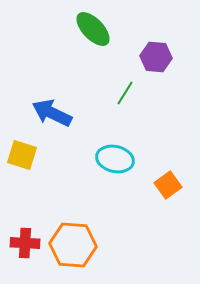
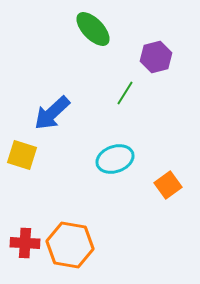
purple hexagon: rotated 20 degrees counterclockwise
blue arrow: rotated 69 degrees counterclockwise
cyan ellipse: rotated 33 degrees counterclockwise
orange hexagon: moved 3 px left; rotated 6 degrees clockwise
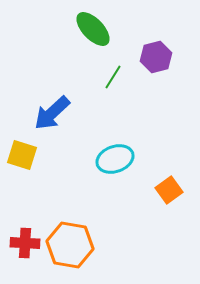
green line: moved 12 px left, 16 px up
orange square: moved 1 px right, 5 px down
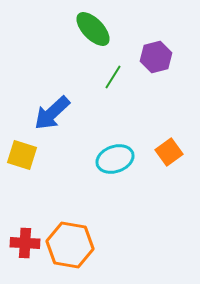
orange square: moved 38 px up
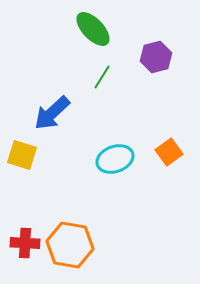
green line: moved 11 px left
